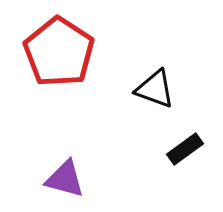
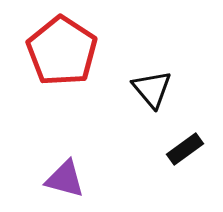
red pentagon: moved 3 px right, 1 px up
black triangle: moved 3 px left; rotated 30 degrees clockwise
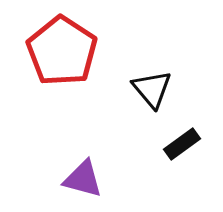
black rectangle: moved 3 px left, 5 px up
purple triangle: moved 18 px right
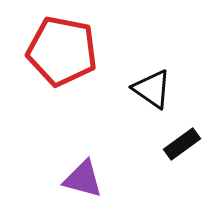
red pentagon: rotated 22 degrees counterclockwise
black triangle: rotated 15 degrees counterclockwise
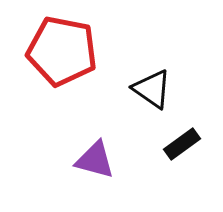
purple triangle: moved 12 px right, 19 px up
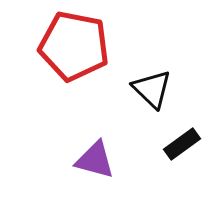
red pentagon: moved 12 px right, 5 px up
black triangle: rotated 9 degrees clockwise
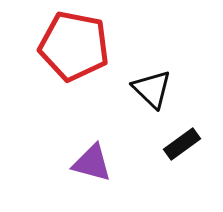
purple triangle: moved 3 px left, 3 px down
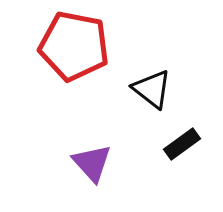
black triangle: rotated 6 degrees counterclockwise
purple triangle: rotated 33 degrees clockwise
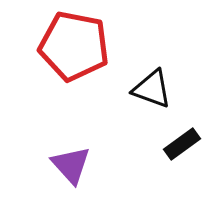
black triangle: rotated 18 degrees counterclockwise
purple triangle: moved 21 px left, 2 px down
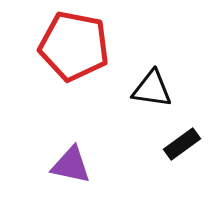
black triangle: rotated 12 degrees counterclockwise
purple triangle: rotated 36 degrees counterclockwise
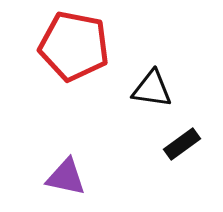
purple triangle: moved 5 px left, 12 px down
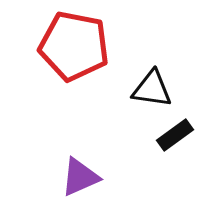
black rectangle: moved 7 px left, 9 px up
purple triangle: moved 14 px right; rotated 36 degrees counterclockwise
